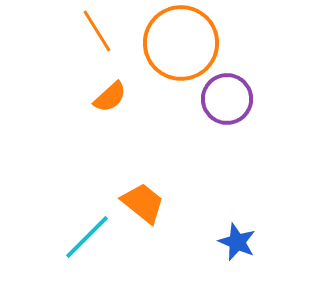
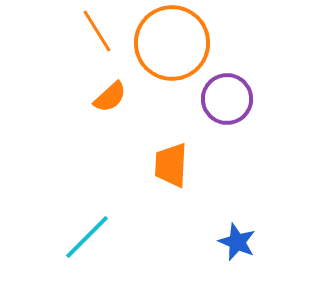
orange circle: moved 9 px left
orange trapezoid: moved 28 px right, 38 px up; rotated 126 degrees counterclockwise
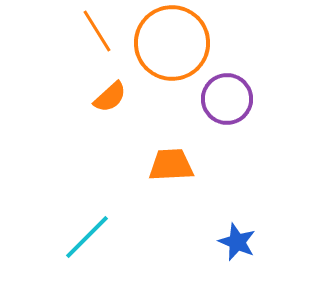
orange trapezoid: rotated 84 degrees clockwise
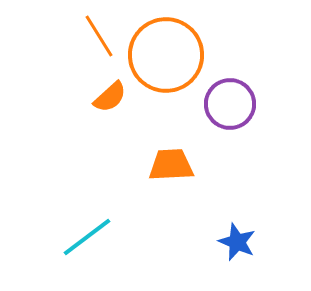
orange line: moved 2 px right, 5 px down
orange circle: moved 6 px left, 12 px down
purple circle: moved 3 px right, 5 px down
cyan line: rotated 8 degrees clockwise
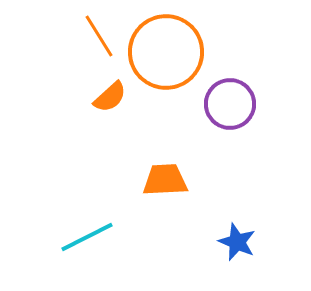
orange circle: moved 3 px up
orange trapezoid: moved 6 px left, 15 px down
cyan line: rotated 10 degrees clockwise
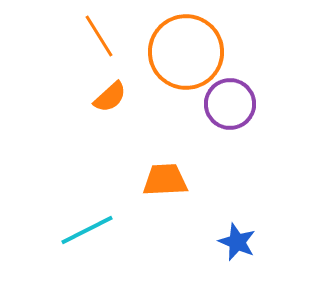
orange circle: moved 20 px right
cyan line: moved 7 px up
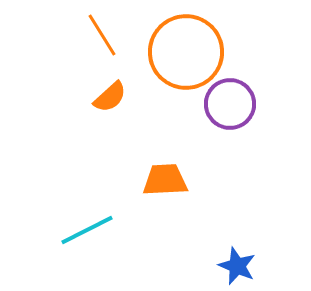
orange line: moved 3 px right, 1 px up
blue star: moved 24 px down
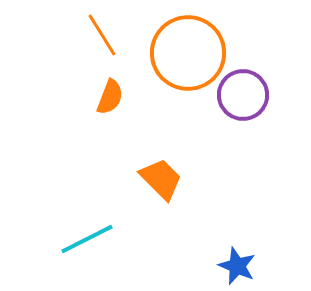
orange circle: moved 2 px right, 1 px down
orange semicircle: rotated 27 degrees counterclockwise
purple circle: moved 13 px right, 9 px up
orange trapezoid: moved 4 px left, 1 px up; rotated 48 degrees clockwise
cyan line: moved 9 px down
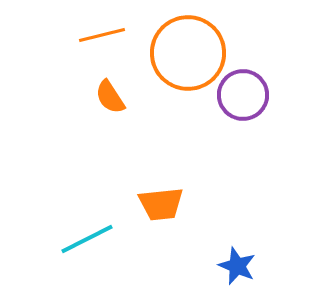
orange line: rotated 72 degrees counterclockwise
orange semicircle: rotated 126 degrees clockwise
orange trapezoid: moved 25 px down; rotated 129 degrees clockwise
